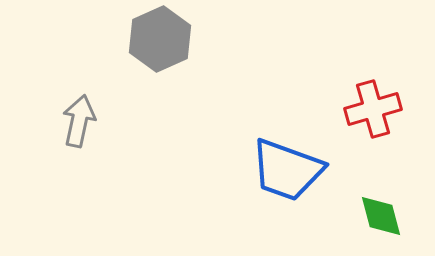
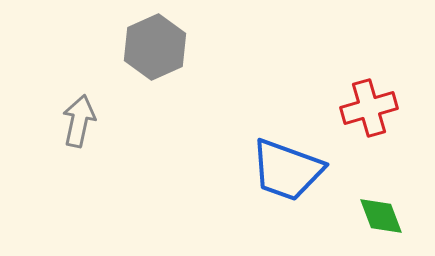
gray hexagon: moved 5 px left, 8 px down
red cross: moved 4 px left, 1 px up
green diamond: rotated 6 degrees counterclockwise
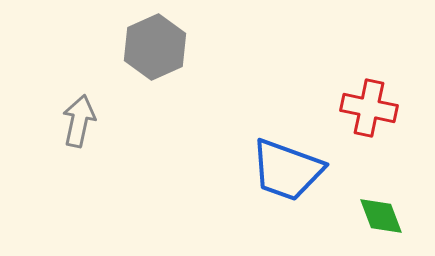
red cross: rotated 28 degrees clockwise
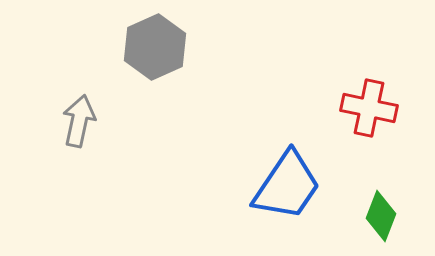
blue trapezoid: moved 16 px down; rotated 76 degrees counterclockwise
green diamond: rotated 42 degrees clockwise
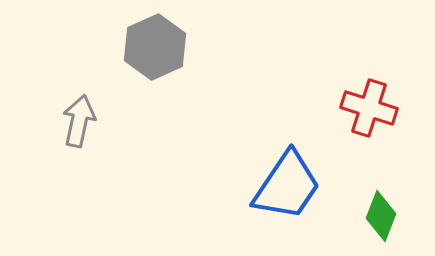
red cross: rotated 6 degrees clockwise
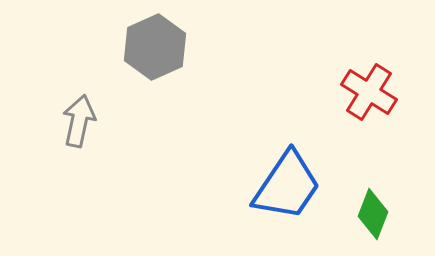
red cross: moved 16 px up; rotated 14 degrees clockwise
green diamond: moved 8 px left, 2 px up
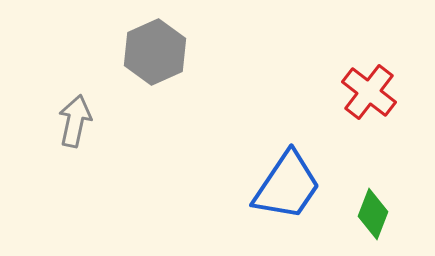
gray hexagon: moved 5 px down
red cross: rotated 6 degrees clockwise
gray arrow: moved 4 px left
